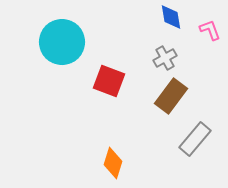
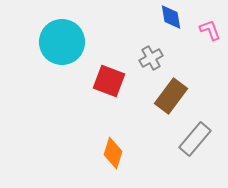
gray cross: moved 14 px left
orange diamond: moved 10 px up
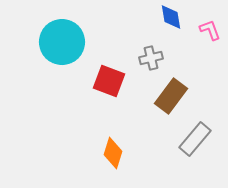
gray cross: rotated 15 degrees clockwise
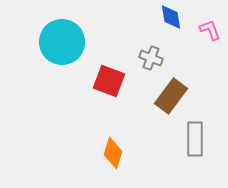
gray cross: rotated 35 degrees clockwise
gray rectangle: rotated 40 degrees counterclockwise
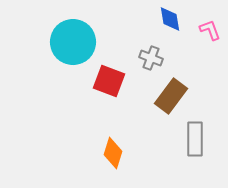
blue diamond: moved 1 px left, 2 px down
cyan circle: moved 11 px right
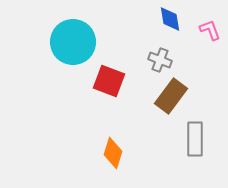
gray cross: moved 9 px right, 2 px down
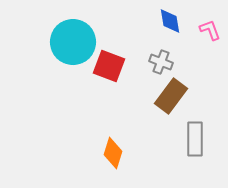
blue diamond: moved 2 px down
gray cross: moved 1 px right, 2 px down
red square: moved 15 px up
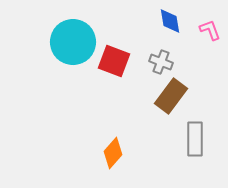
red square: moved 5 px right, 5 px up
orange diamond: rotated 24 degrees clockwise
